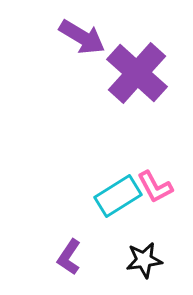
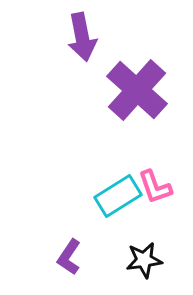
purple arrow: rotated 48 degrees clockwise
purple cross: moved 17 px down
pink L-shape: rotated 9 degrees clockwise
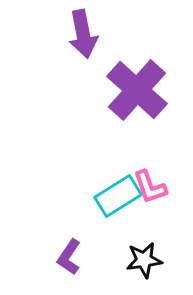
purple arrow: moved 1 px right, 3 px up
pink L-shape: moved 5 px left
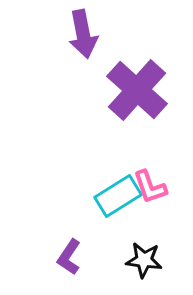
black star: rotated 15 degrees clockwise
